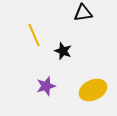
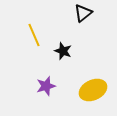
black triangle: rotated 30 degrees counterclockwise
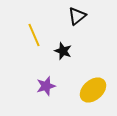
black triangle: moved 6 px left, 3 px down
yellow ellipse: rotated 16 degrees counterclockwise
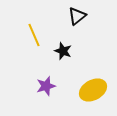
yellow ellipse: rotated 12 degrees clockwise
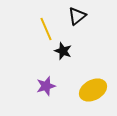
yellow line: moved 12 px right, 6 px up
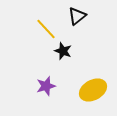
yellow line: rotated 20 degrees counterclockwise
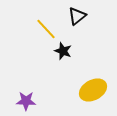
purple star: moved 20 px left, 15 px down; rotated 18 degrees clockwise
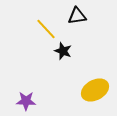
black triangle: rotated 30 degrees clockwise
yellow ellipse: moved 2 px right
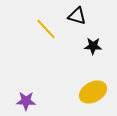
black triangle: rotated 24 degrees clockwise
black star: moved 30 px right, 5 px up; rotated 18 degrees counterclockwise
yellow ellipse: moved 2 px left, 2 px down
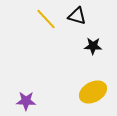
yellow line: moved 10 px up
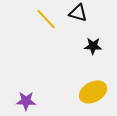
black triangle: moved 1 px right, 3 px up
